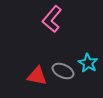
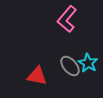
pink L-shape: moved 15 px right
gray ellipse: moved 7 px right, 5 px up; rotated 25 degrees clockwise
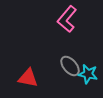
cyan star: moved 11 px down; rotated 18 degrees counterclockwise
red triangle: moved 9 px left, 2 px down
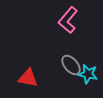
pink L-shape: moved 1 px right, 1 px down
gray ellipse: moved 1 px right, 1 px up
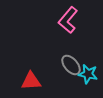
red triangle: moved 3 px right, 3 px down; rotated 15 degrees counterclockwise
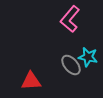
pink L-shape: moved 2 px right, 1 px up
cyan star: moved 17 px up
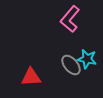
cyan star: moved 1 px left, 2 px down
red triangle: moved 4 px up
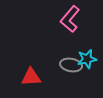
cyan star: rotated 24 degrees counterclockwise
gray ellipse: rotated 40 degrees counterclockwise
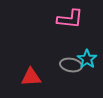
pink L-shape: rotated 124 degrees counterclockwise
cyan star: rotated 24 degrees counterclockwise
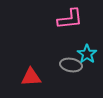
pink L-shape: rotated 12 degrees counterclockwise
cyan star: moved 5 px up
